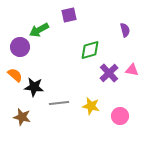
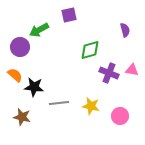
purple cross: rotated 24 degrees counterclockwise
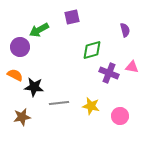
purple square: moved 3 px right, 2 px down
green diamond: moved 2 px right
pink triangle: moved 3 px up
orange semicircle: rotated 14 degrees counterclockwise
brown star: rotated 24 degrees counterclockwise
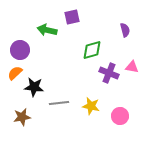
green arrow: moved 8 px right; rotated 42 degrees clockwise
purple circle: moved 3 px down
orange semicircle: moved 2 px up; rotated 70 degrees counterclockwise
